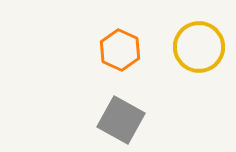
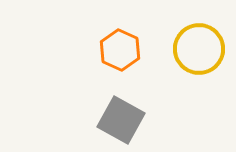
yellow circle: moved 2 px down
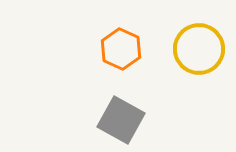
orange hexagon: moved 1 px right, 1 px up
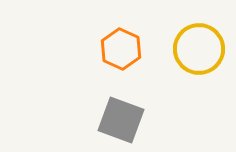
gray square: rotated 9 degrees counterclockwise
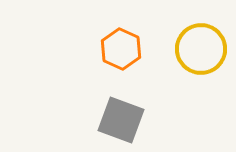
yellow circle: moved 2 px right
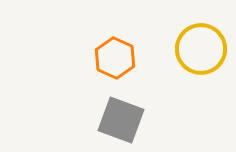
orange hexagon: moved 6 px left, 9 px down
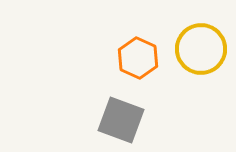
orange hexagon: moved 23 px right
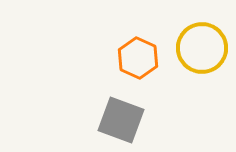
yellow circle: moved 1 px right, 1 px up
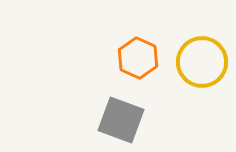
yellow circle: moved 14 px down
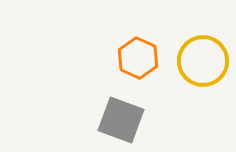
yellow circle: moved 1 px right, 1 px up
